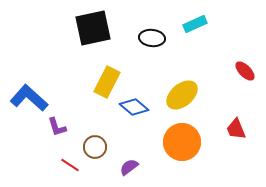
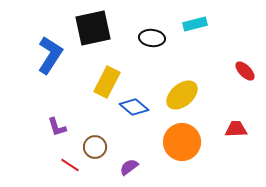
cyan rectangle: rotated 10 degrees clockwise
blue L-shape: moved 21 px right, 43 px up; rotated 81 degrees clockwise
red trapezoid: rotated 110 degrees clockwise
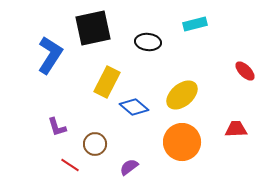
black ellipse: moved 4 px left, 4 px down
brown circle: moved 3 px up
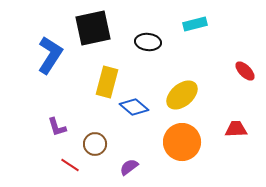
yellow rectangle: rotated 12 degrees counterclockwise
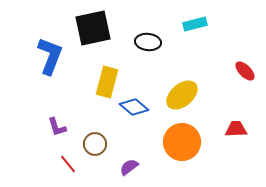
blue L-shape: moved 1 px down; rotated 12 degrees counterclockwise
red line: moved 2 px left, 1 px up; rotated 18 degrees clockwise
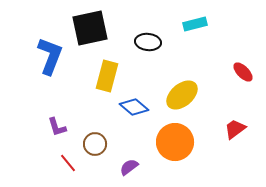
black square: moved 3 px left
red ellipse: moved 2 px left, 1 px down
yellow rectangle: moved 6 px up
red trapezoid: moved 1 px left; rotated 35 degrees counterclockwise
orange circle: moved 7 px left
red line: moved 1 px up
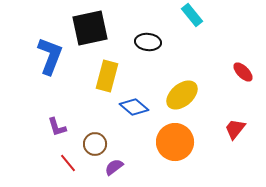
cyan rectangle: moved 3 px left, 9 px up; rotated 65 degrees clockwise
red trapezoid: rotated 15 degrees counterclockwise
purple semicircle: moved 15 px left
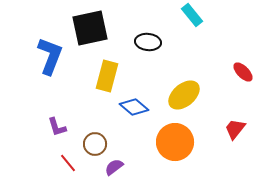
yellow ellipse: moved 2 px right
